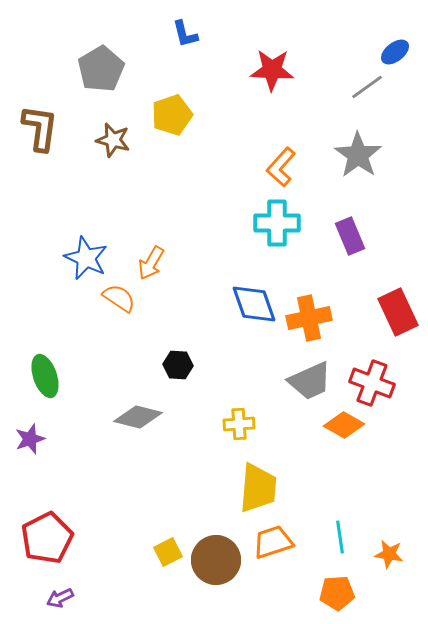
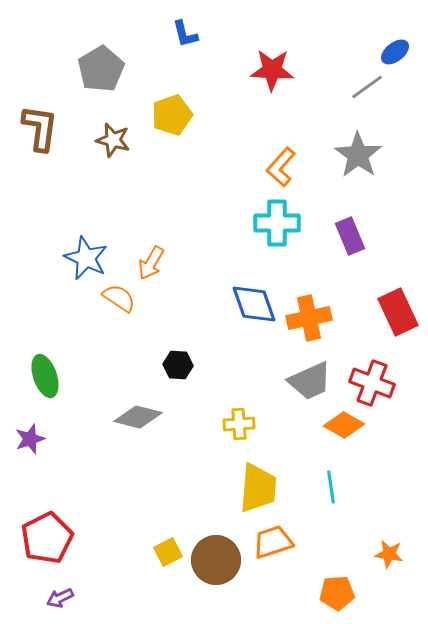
cyan line: moved 9 px left, 50 px up
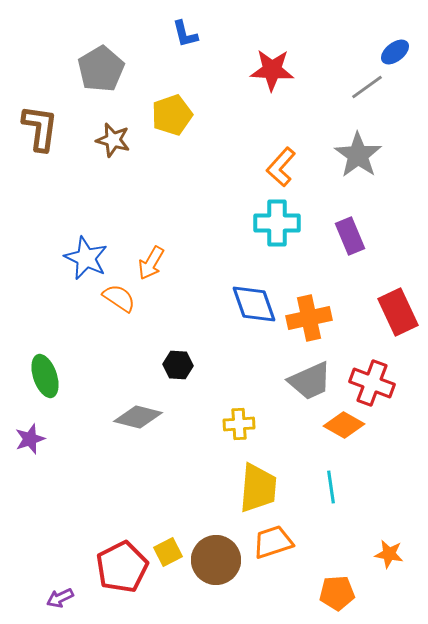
red pentagon: moved 75 px right, 29 px down
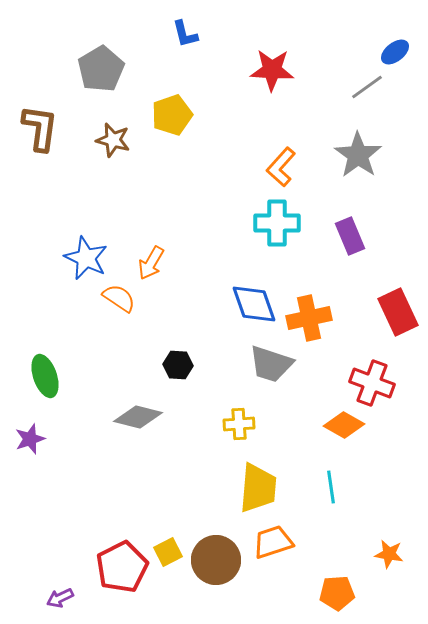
gray trapezoid: moved 39 px left, 17 px up; rotated 42 degrees clockwise
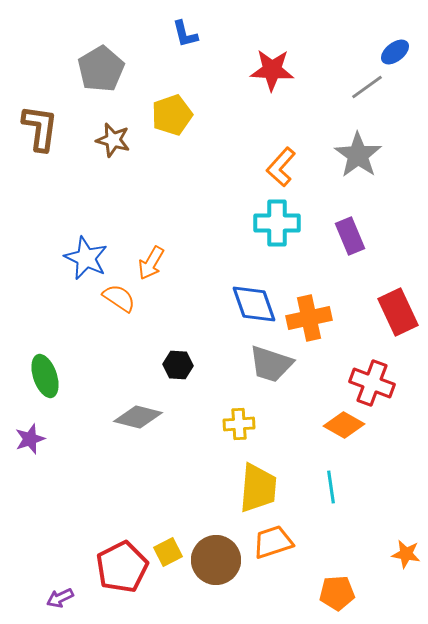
orange star: moved 17 px right
